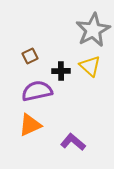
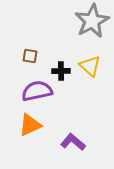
gray star: moved 1 px left, 9 px up
brown square: rotated 35 degrees clockwise
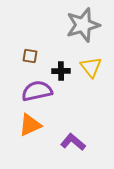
gray star: moved 9 px left, 4 px down; rotated 12 degrees clockwise
yellow triangle: moved 1 px right, 1 px down; rotated 10 degrees clockwise
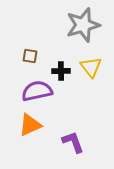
purple L-shape: rotated 30 degrees clockwise
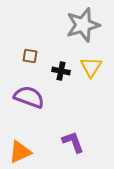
yellow triangle: rotated 10 degrees clockwise
black cross: rotated 12 degrees clockwise
purple semicircle: moved 8 px left, 6 px down; rotated 32 degrees clockwise
orange triangle: moved 10 px left, 27 px down
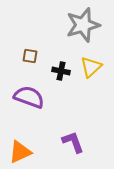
yellow triangle: rotated 15 degrees clockwise
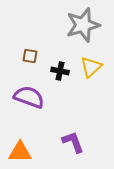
black cross: moved 1 px left
orange triangle: rotated 25 degrees clockwise
